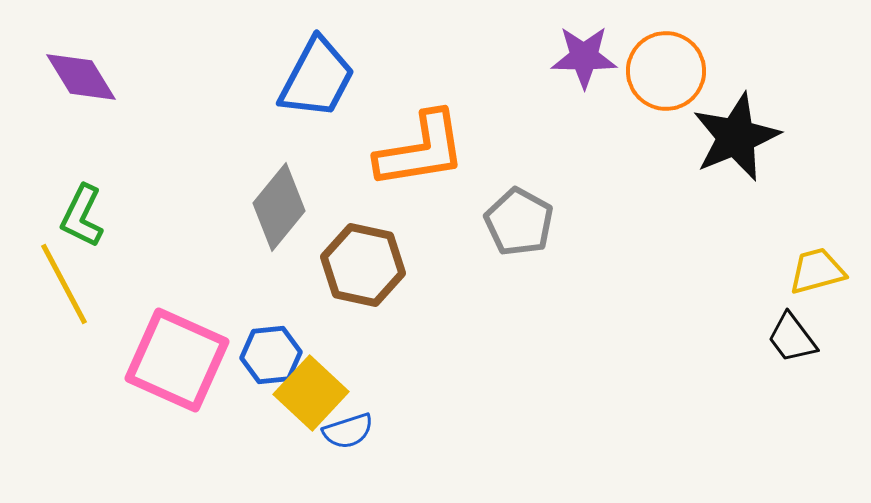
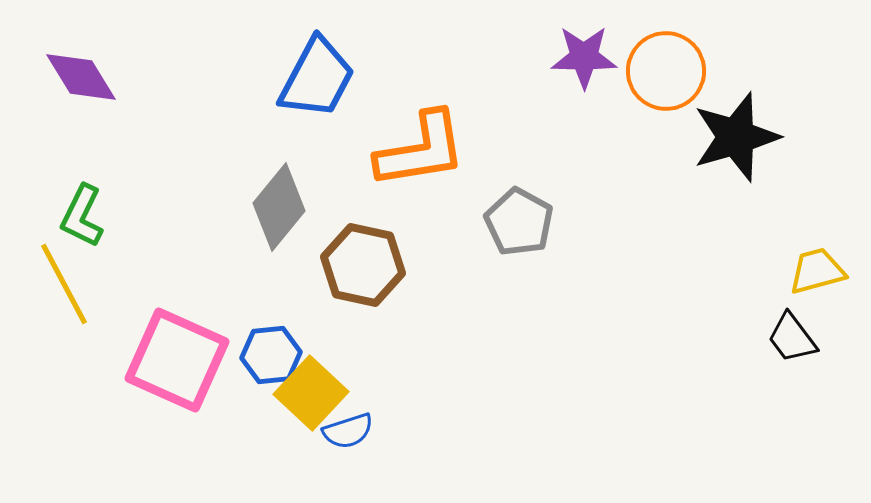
black star: rotated 6 degrees clockwise
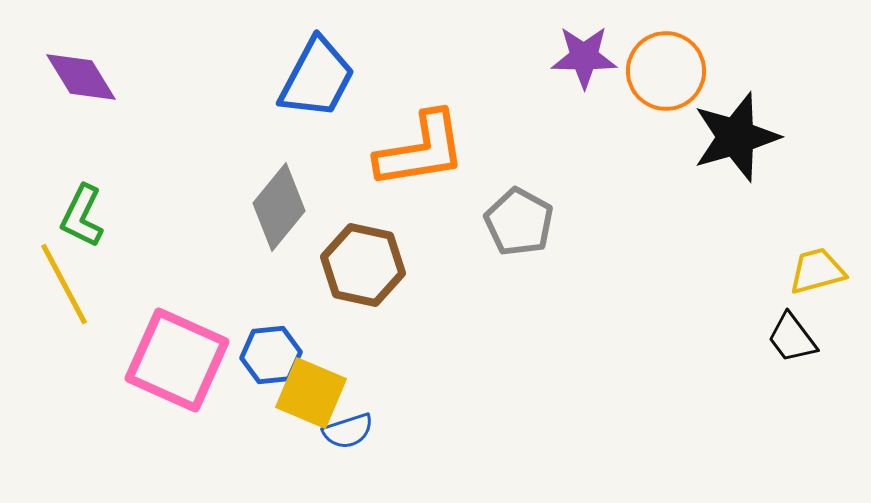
yellow square: rotated 20 degrees counterclockwise
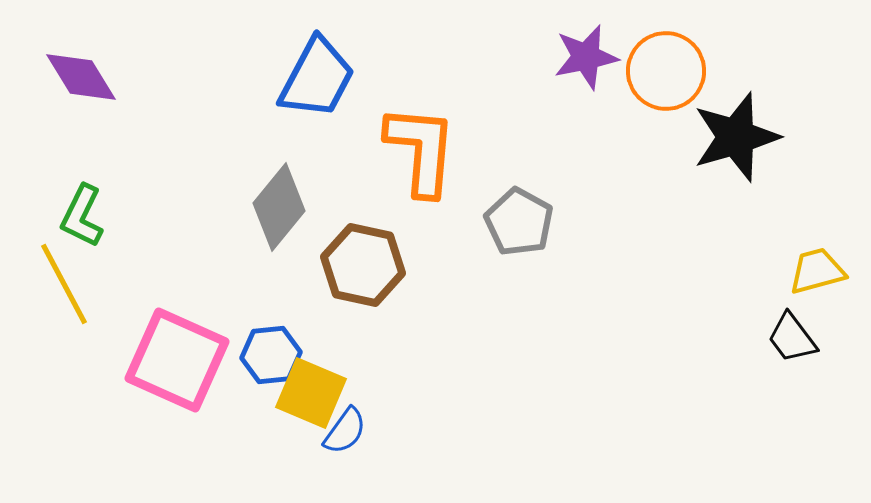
purple star: moved 2 px right; rotated 12 degrees counterclockwise
orange L-shape: rotated 76 degrees counterclockwise
blue semicircle: moved 3 px left; rotated 36 degrees counterclockwise
